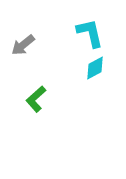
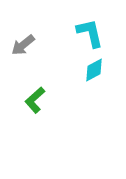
cyan diamond: moved 1 px left, 2 px down
green L-shape: moved 1 px left, 1 px down
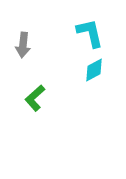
gray arrow: rotated 45 degrees counterclockwise
green L-shape: moved 2 px up
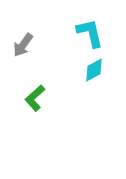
gray arrow: rotated 30 degrees clockwise
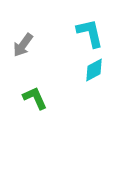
green L-shape: rotated 108 degrees clockwise
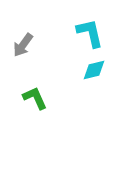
cyan diamond: rotated 15 degrees clockwise
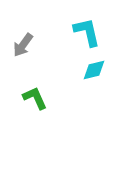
cyan L-shape: moved 3 px left, 1 px up
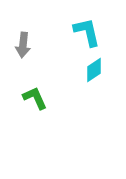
gray arrow: rotated 30 degrees counterclockwise
cyan diamond: rotated 20 degrees counterclockwise
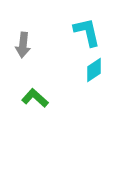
green L-shape: rotated 24 degrees counterclockwise
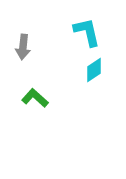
gray arrow: moved 2 px down
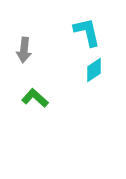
gray arrow: moved 1 px right, 3 px down
